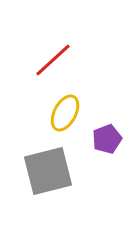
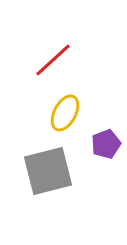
purple pentagon: moved 1 px left, 5 px down
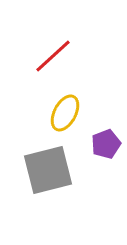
red line: moved 4 px up
gray square: moved 1 px up
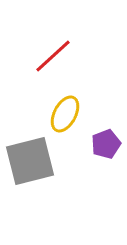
yellow ellipse: moved 1 px down
gray square: moved 18 px left, 9 px up
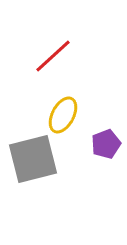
yellow ellipse: moved 2 px left, 1 px down
gray square: moved 3 px right, 2 px up
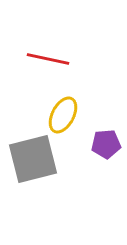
red line: moved 5 px left, 3 px down; rotated 54 degrees clockwise
purple pentagon: rotated 16 degrees clockwise
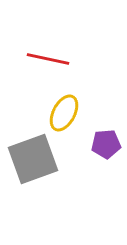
yellow ellipse: moved 1 px right, 2 px up
gray square: rotated 6 degrees counterclockwise
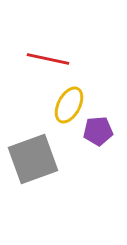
yellow ellipse: moved 5 px right, 8 px up
purple pentagon: moved 8 px left, 13 px up
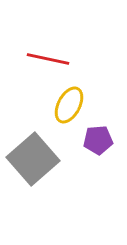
purple pentagon: moved 9 px down
gray square: rotated 21 degrees counterclockwise
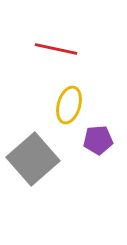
red line: moved 8 px right, 10 px up
yellow ellipse: rotated 12 degrees counterclockwise
